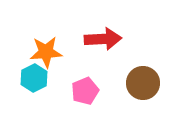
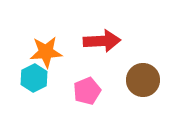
red arrow: moved 1 px left, 2 px down
brown circle: moved 3 px up
pink pentagon: moved 2 px right
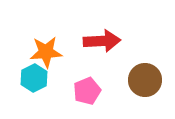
brown circle: moved 2 px right
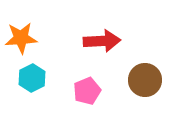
orange star: moved 25 px left, 14 px up
cyan hexagon: moved 2 px left
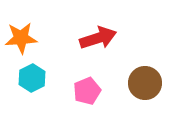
red arrow: moved 4 px left, 3 px up; rotated 15 degrees counterclockwise
brown circle: moved 3 px down
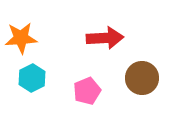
red arrow: moved 7 px right; rotated 15 degrees clockwise
brown circle: moved 3 px left, 5 px up
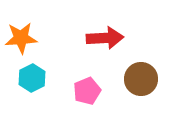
brown circle: moved 1 px left, 1 px down
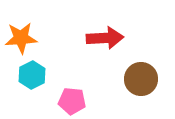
cyan hexagon: moved 3 px up
pink pentagon: moved 15 px left, 10 px down; rotated 28 degrees clockwise
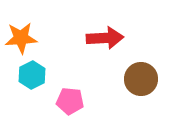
pink pentagon: moved 2 px left
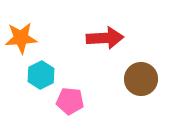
cyan hexagon: moved 9 px right
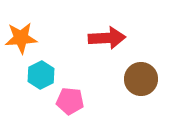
red arrow: moved 2 px right
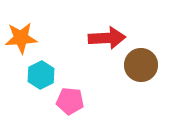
brown circle: moved 14 px up
